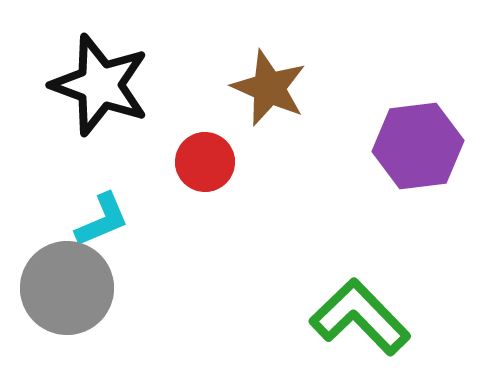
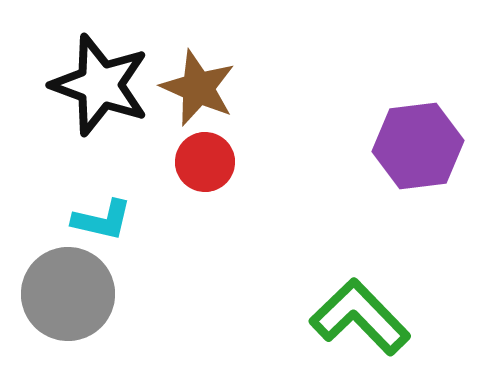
brown star: moved 71 px left
cyan L-shape: rotated 36 degrees clockwise
gray circle: moved 1 px right, 6 px down
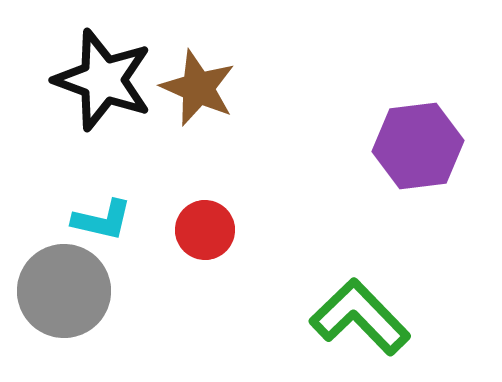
black star: moved 3 px right, 5 px up
red circle: moved 68 px down
gray circle: moved 4 px left, 3 px up
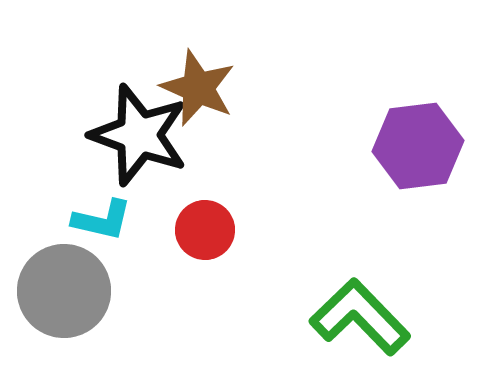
black star: moved 36 px right, 55 px down
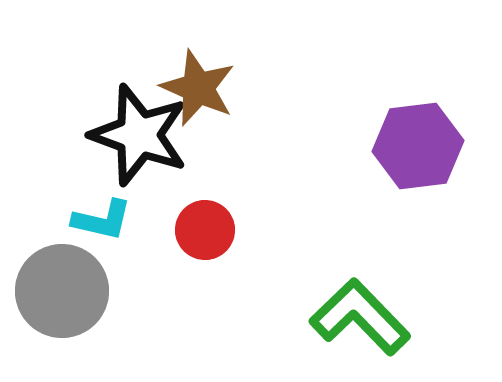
gray circle: moved 2 px left
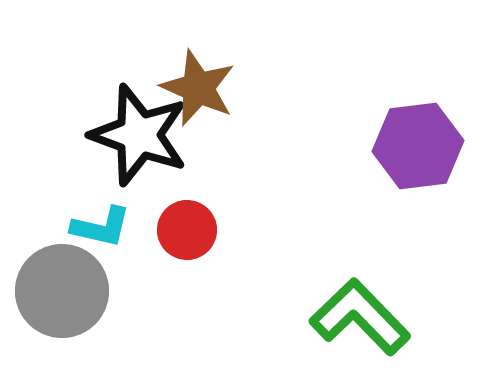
cyan L-shape: moved 1 px left, 7 px down
red circle: moved 18 px left
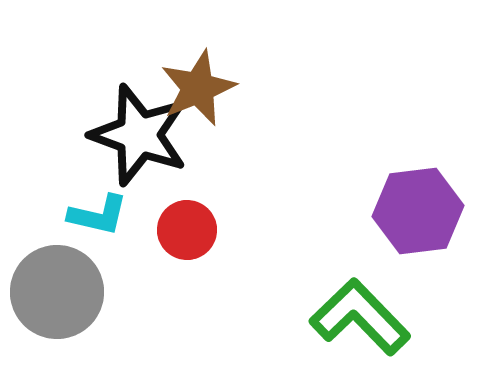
brown star: rotated 26 degrees clockwise
purple hexagon: moved 65 px down
cyan L-shape: moved 3 px left, 12 px up
gray circle: moved 5 px left, 1 px down
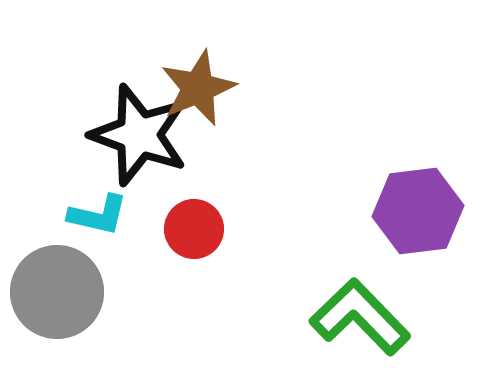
red circle: moved 7 px right, 1 px up
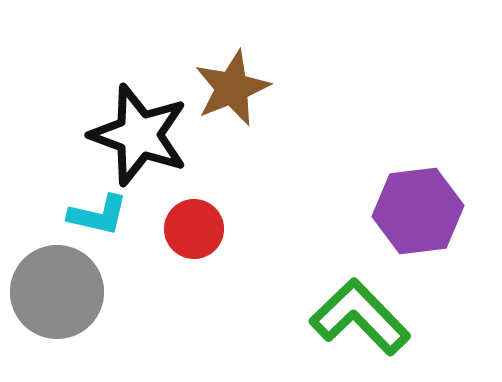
brown star: moved 34 px right
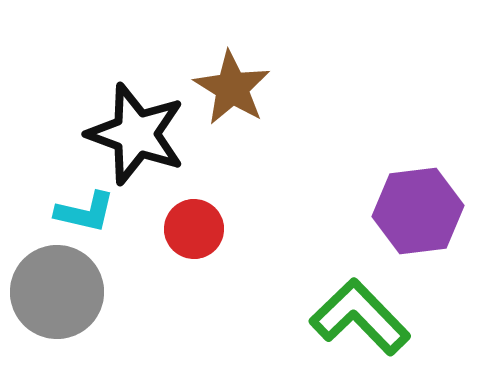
brown star: rotated 18 degrees counterclockwise
black star: moved 3 px left, 1 px up
cyan L-shape: moved 13 px left, 3 px up
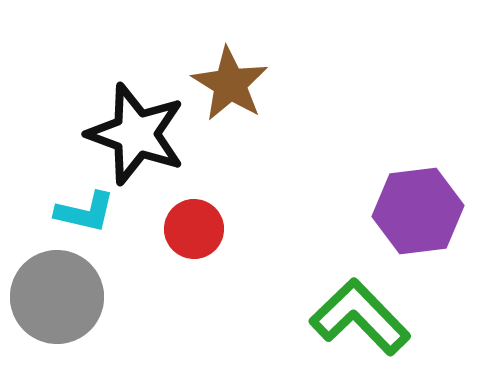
brown star: moved 2 px left, 4 px up
gray circle: moved 5 px down
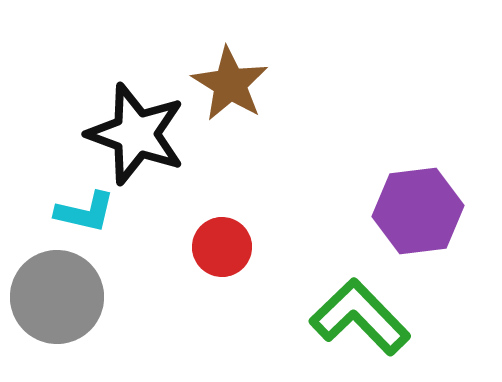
red circle: moved 28 px right, 18 px down
